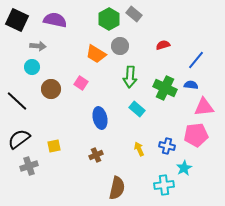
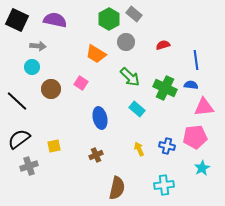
gray circle: moved 6 px right, 4 px up
blue line: rotated 48 degrees counterclockwise
green arrow: rotated 50 degrees counterclockwise
pink pentagon: moved 1 px left, 2 px down
cyan star: moved 18 px right
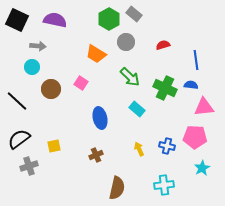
pink pentagon: rotated 10 degrees clockwise
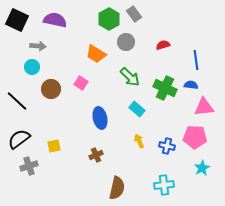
gray rectangle: rotated 14 degrees clockwise
yellow arrow: moved 8 px up
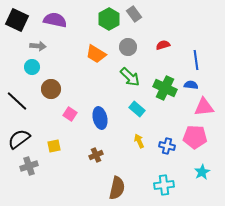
gray circle: moved 2 px right, 5 px down
pink square: moved 11 px left, 31 px down
cyan star: moved 4 px down
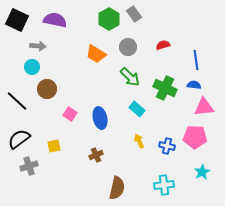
blue semicircle: moved 3 px right
brown circle: moved 4 px left
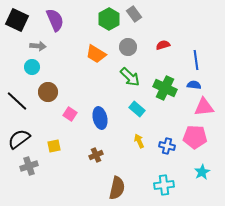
purple semicircle: rotated 55 degrees clockwise
brown circle: moved 1 px right, 3 px down
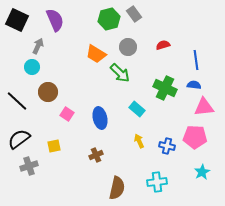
green hexagon: rotated 15 degrees clockwise
gray arrow: rotated 70 degrees counterclockwise
green arrow: moved 10 px left, 4 px up
pink square: moved 3 px left
cyan cross: moved 7 px left, 3 px up
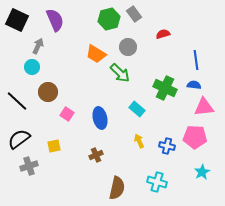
red semicircle: moved 11 px up
cyan cross: rotated 24 degrees clockwise
